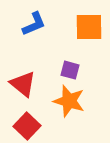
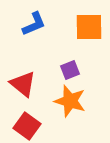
purple square: rotated 36 degrees counterclockwise
orange star: moved 1 px right
red square: rotated 8 degrees counterclockwise
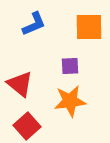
purple square: moved 4 px up; rotated 18 degrees clockwise
red triangle: moved 3 px left
orange star: rotated 24 degrees counterclockwise
red square: rotated 12 degrees clockwise
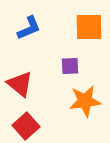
blue L-shape: moved 5 px left, 4 px down
orange star: moved 15 px right
red square: moved 1 px left
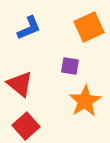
orange square: rotated 24 degrees counterclockwise
purple square: rotated 12 degrees clockwise
orange star: rotated 24 degrees counterclockwise
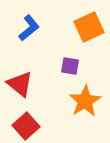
blue L-shape: rotated 16 degrees counterclockwise
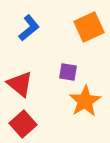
purple square: moved 2 px left, 6 px down
red square: moved 3 px left, 2 px up
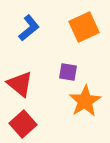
orange square: moved 5 px left
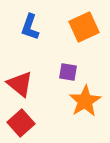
blue L-shape: moved 1 px right, 1 px up; rotated 148 degrees clockwise
red square: moved 2 px left, 1 px up
